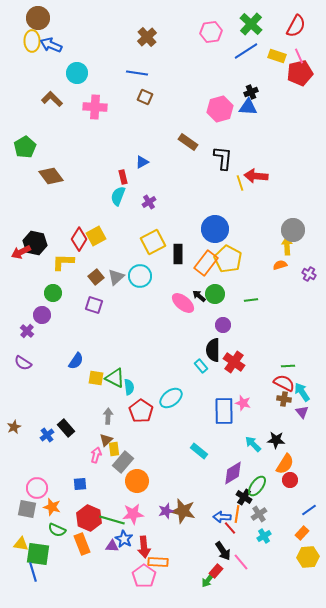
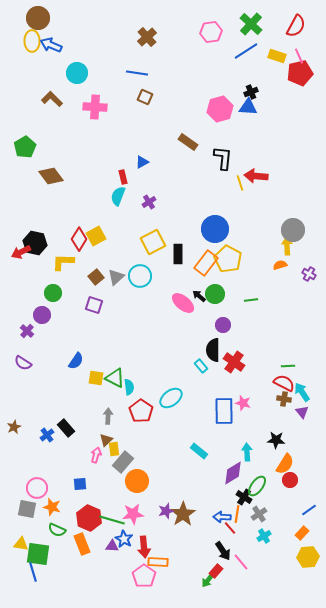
cyan arrow at (253, 444): moved 6 px left, 8 px down; rotated 42 degrees clockwise
brown star at (183, 511): moved 3 px down; rotated 25 degrees clockwise
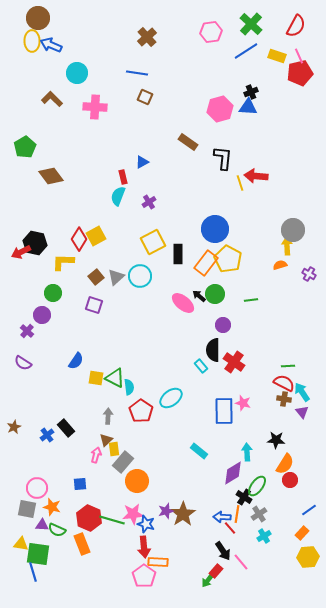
blue star at (124, 539): moved 22 px right, 15 px up; rotated 12 degrees counterclockwise
purple triangle at (112, 546): moved 70 px left, 21 px up
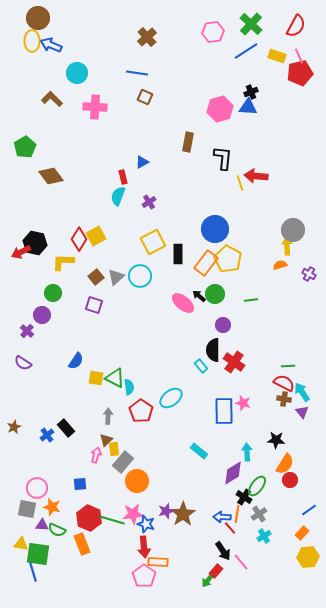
pink hexagon at (211, 32): moved 2 px right
brown rectangle at (188, 142): rotated 66 degrees clockwise
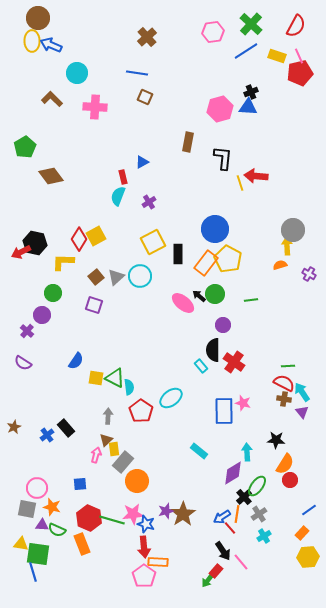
black cross at (244, 497): rotated 14 degrees clockwise
blue arrow at (222, 517): rotated 36 degrees counterclockwise
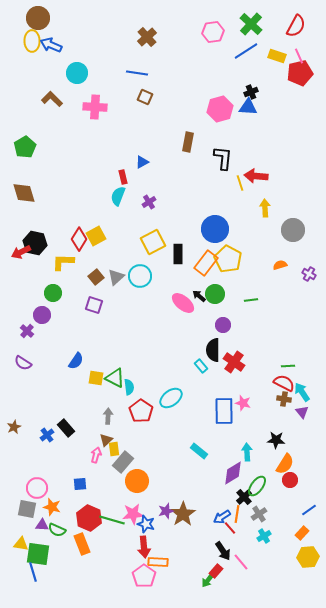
brown diamond at (51, 176): moved 27 px left, 17 px down; rotated 20 degrees clockwise
yellow arrow at (287, 246): moved 22 px left, 38 px up
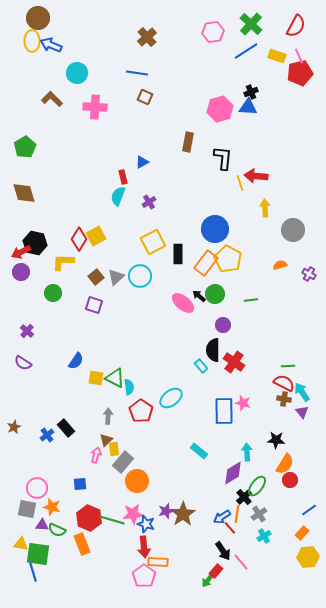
purple circle at (42, 315): moved 21 px left, 43 px up
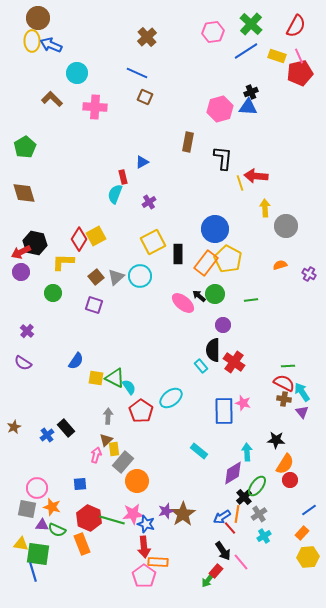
blue line at (137, 73): rotated 15 degrees clockwise
cyan semicircle at (118, 196): moved 3 px left, 2 px up
gray circle at (293, 230): moved 7 px left, 4 px up
cyan semicircle at (129, 387): rotated 28 degrees counterclockwise
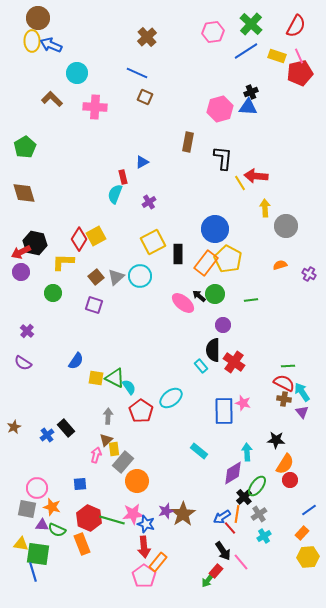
yellow line at (240, 183): rotated 14 degrees counterclockwise
orange rectangle at (158, 562): rotated 54 degrees counterclockwise
